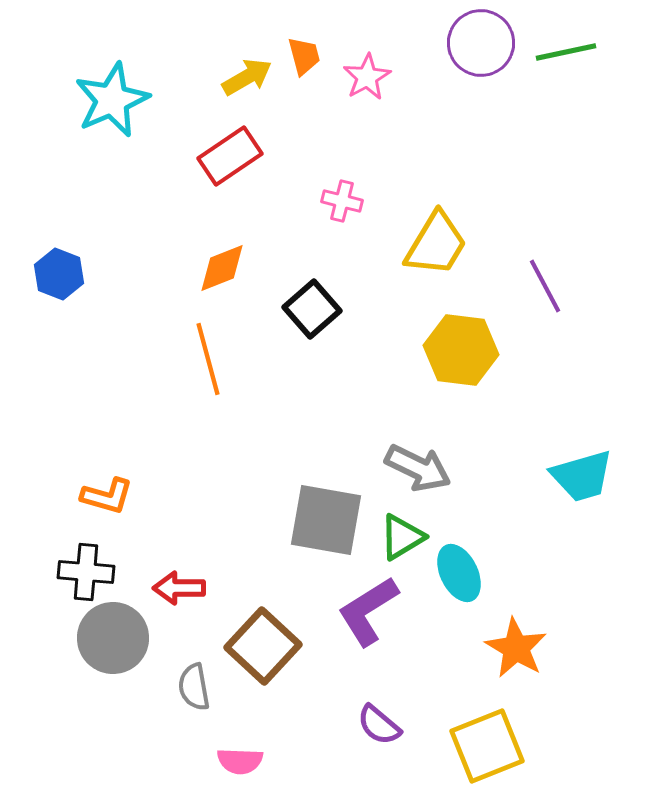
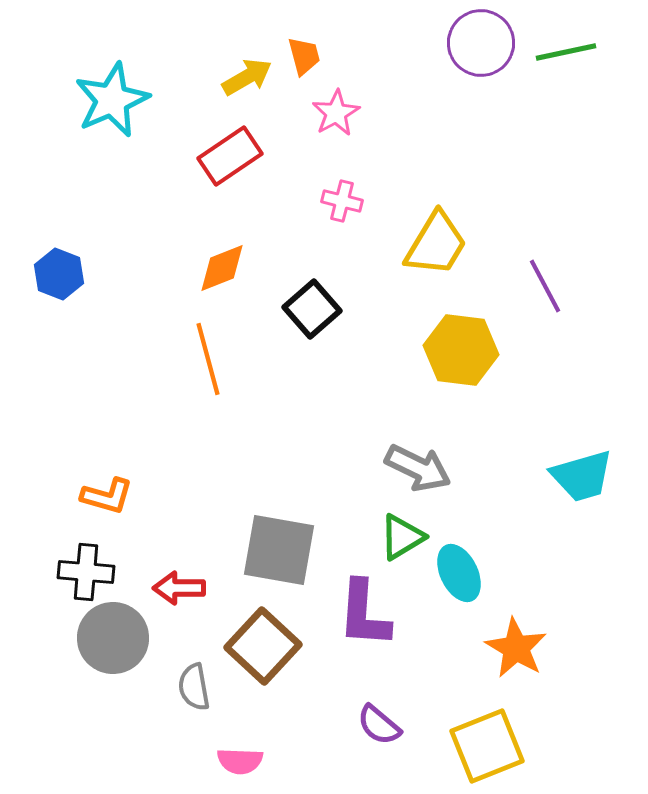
pink star: moved 31 px left, 36 px down
gray square: moved 47 px left, 30 px down
purple L-shape: moved 4 px left, 3 px down; rotated 54 degrees counterclockwise
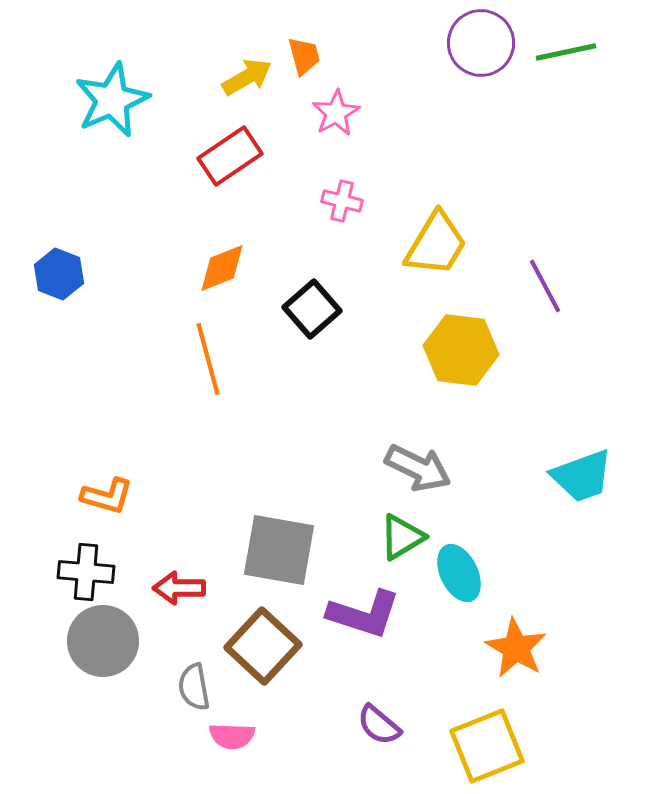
cyan trapezoid: rotated 4 degrees counterclockwise
purple L-shape: rotated 76 degrees counterclockwise
gray circle: moved 10 px left, 3 px down
pink semicircle: moved 8 px left, 25 px up
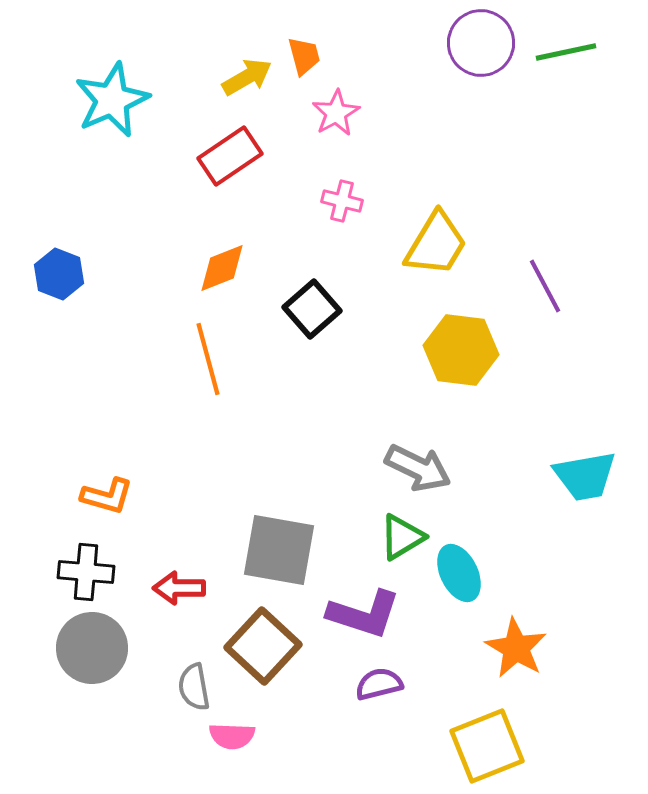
cyan trapezoid: moved 3 px right; rotated 10 degrees clockwise
gray circle: moved 11 px left, 7 px down
purple semicircle: moved 41 px up; rotated 126 degrees clockwise
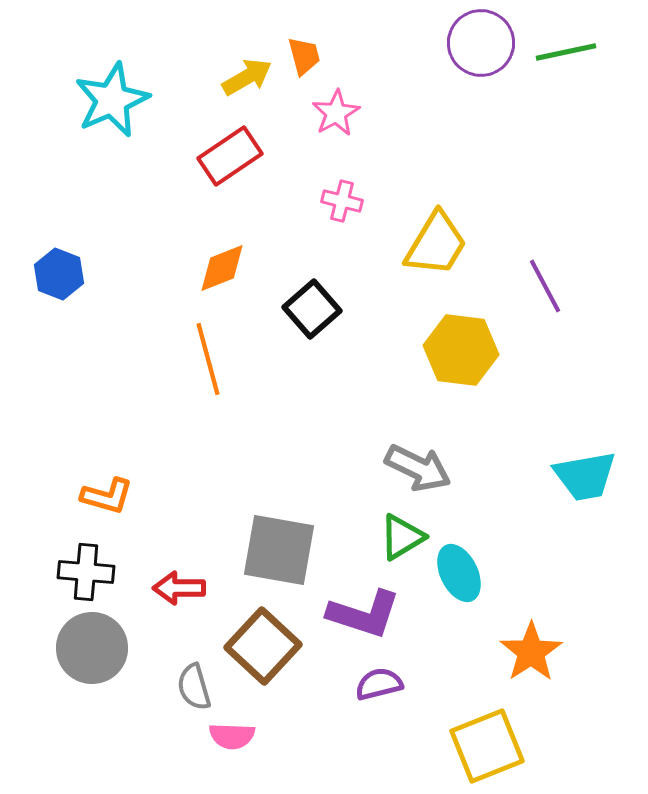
orange star: moved 15 px right, 4 px down; rotated 8 degrees clockwise
gray semicircle: rotated 6 degrees counterclockwise
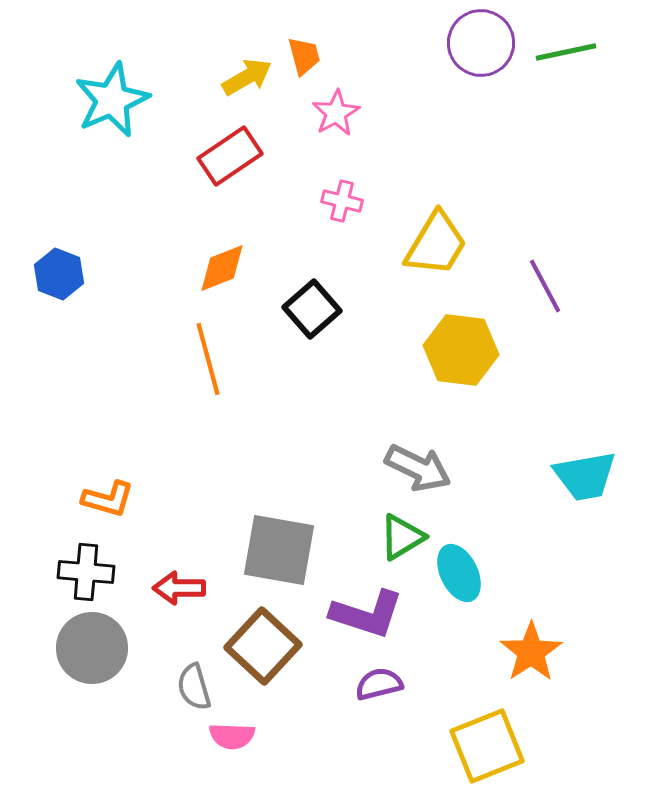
orange L-shape: moved 1 px right, 3 px down
purple L-shape: moved 3 px right
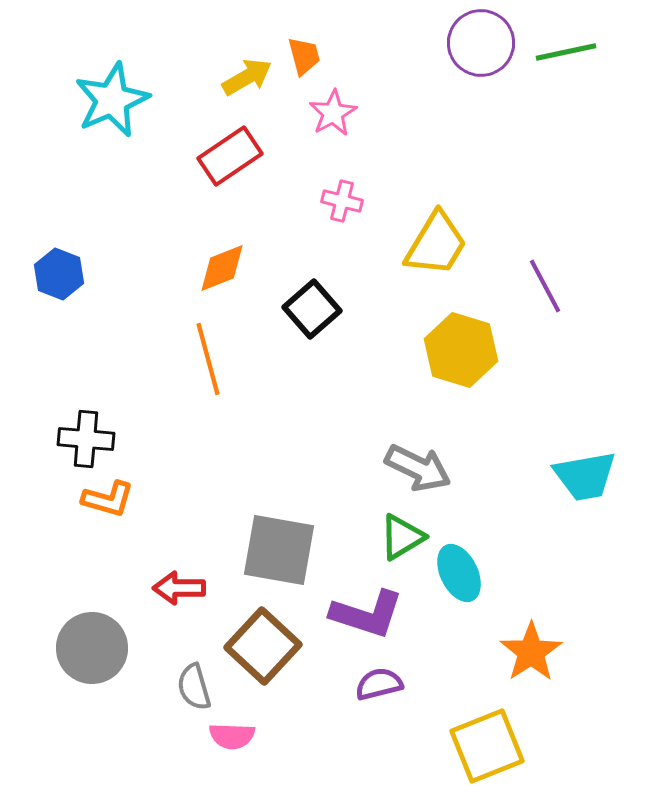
pink star: moved 3 px left
yellow hexagon: rotated 10 degrees clockwise
black cross: moved 133 px up
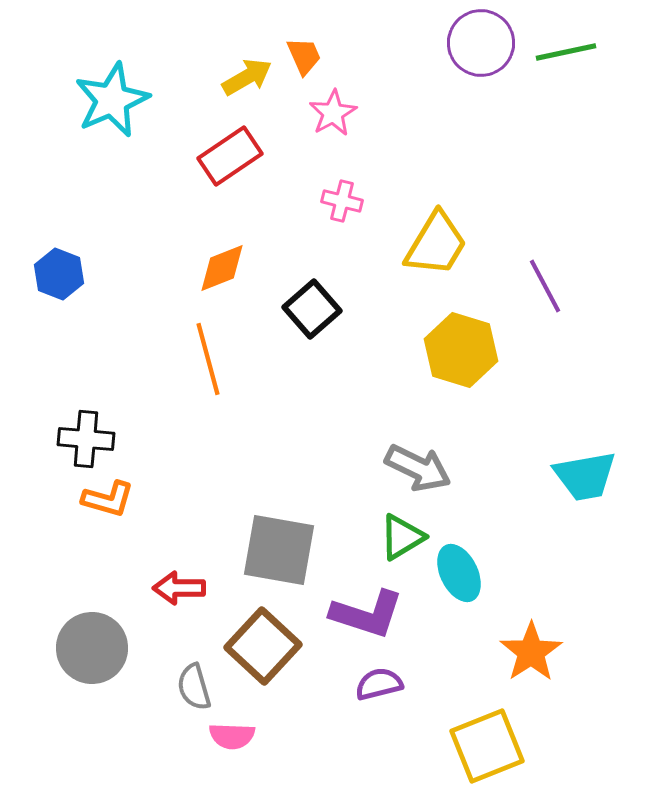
orange trapezoid: rotated 9 degrees counterclockwise
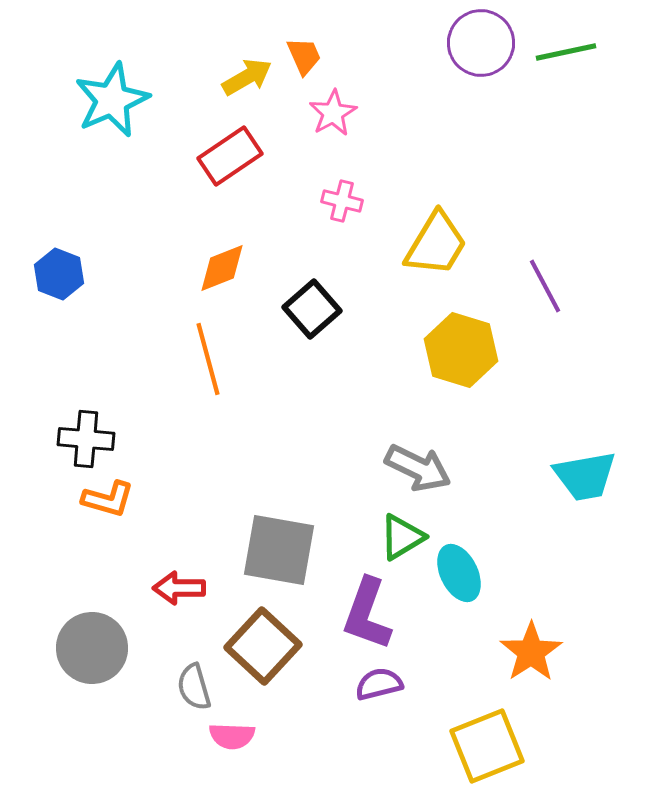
purple L-shape: rotated 92 degrees clockwise
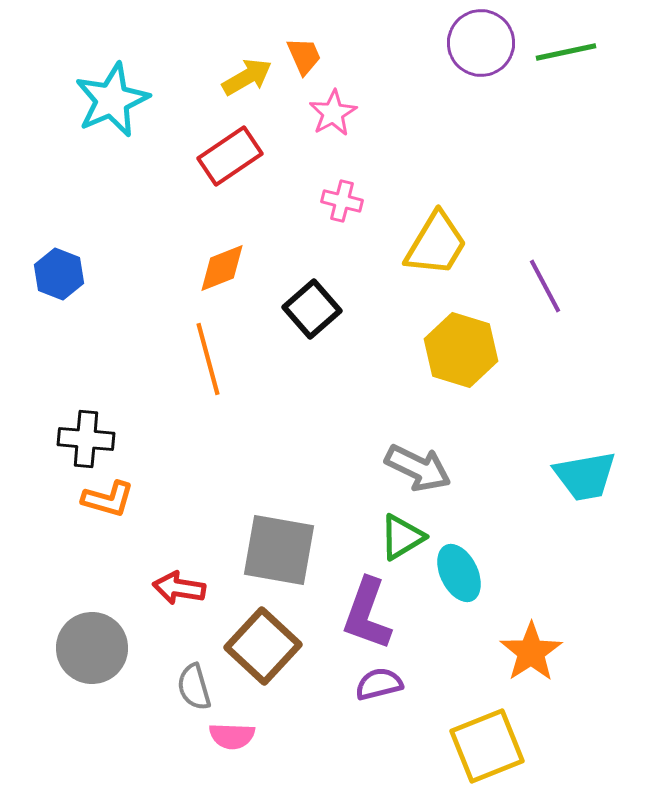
red arrow: rotated 9 degrees clockwise
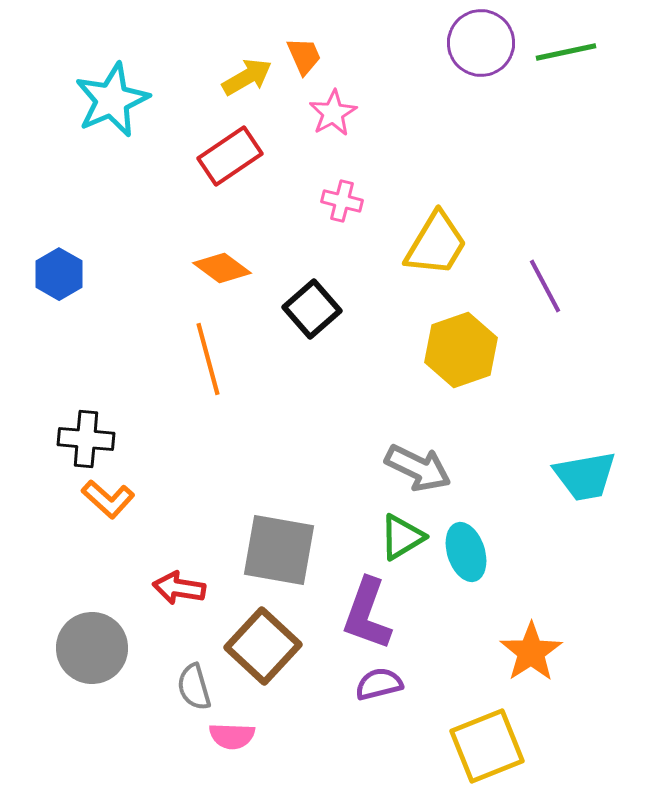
orange diamond: rotated 58 degrees clockwise
blue hexagon: rotated 9 degrees clockwise
yellow hexagon: rotated 24 degrees clockwise
orange L-shape: rotated 26 degrees clockwise
cyan ellipse: moved 7 px right, 21 px up; rotated 8 degrees clockwise
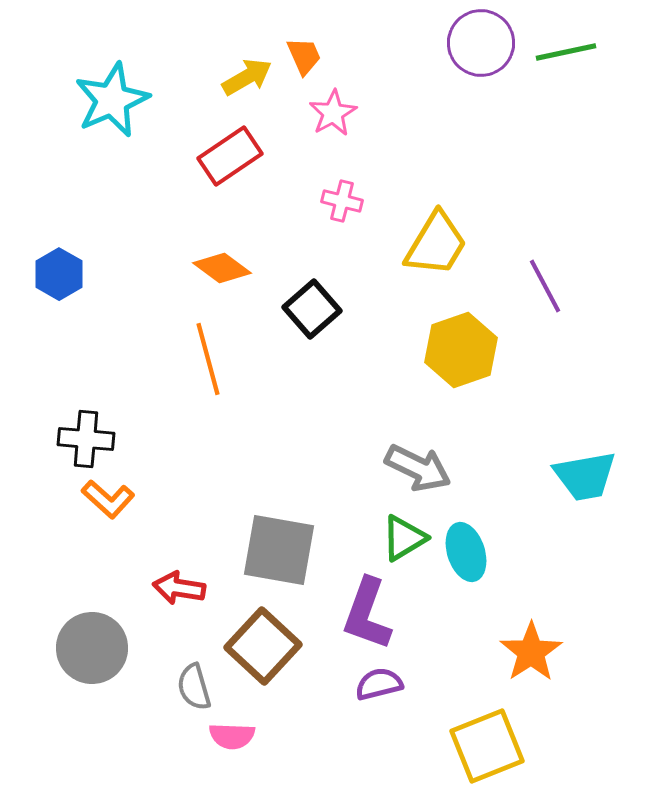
green triangle: moved 2 px right, 1 px down
